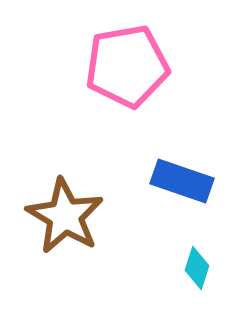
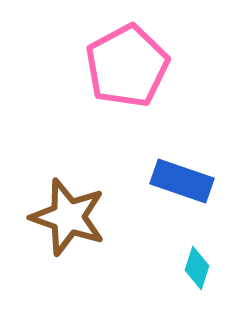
pink pentagon: rotated 18 degrees counterclockwise
brown star: moved 3 px right, 1 px down; rotated 12 degrees counterclockwise
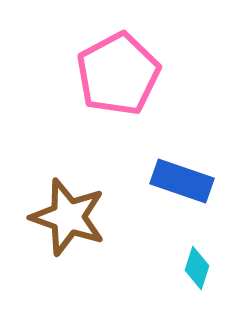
pink pentagon: moved 9 px left, 8 px down
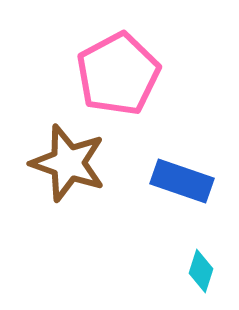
brown star: moved 54 px up
cyan diamond: moved 4 px right, 3 px down
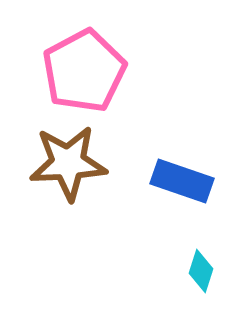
pink pentagon: moved 34 px left, 3 px up
brown star: rotated 22 degrees counterclockwise
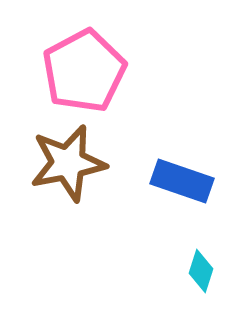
brown star: rotated 8 degrees counterclockwise
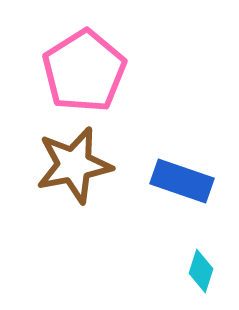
pink pentagon: rotated 4 degrees counterclockwise
brown star: moved 6 px right, 2 px down
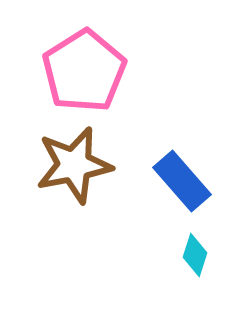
blue rectangle: rotated 30 degrees clockwise
cyan diamond: moved 6 px left, 16 px up
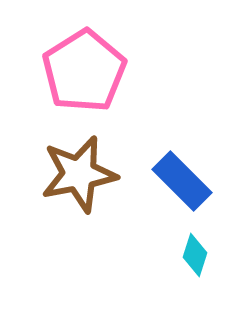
brown star: moved 5 px right, 9 px down
blue rectangle: rotated 4 degrees counterclockwise
